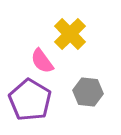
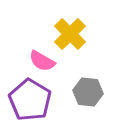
pink semicircle: rotated 24 degrees counterclockwise
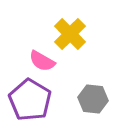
gray hexagon: moved 5 px right, 7 px down
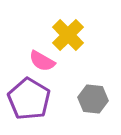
yellow cross: moved 2 px left, 1 px down
purple pentagon: moved 1 px left, 1 px up
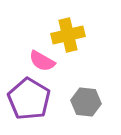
yellow cross: rotated 32 degrees clockwise
gray hexagon: moved 7 px left, 3 px down
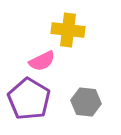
yellow cross: moved 5 px up; rotated 20 degrees clockwise
pink semicircle: rotated 56 degrees counterclockwise
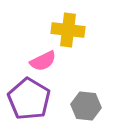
pink semicircle: moved 1 px right
gray hexagon: moved 4 px down
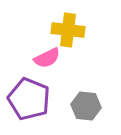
pink semicircle: moved 4 px right, 3 px up
purple pentagon: rotated 9 degrees counterclockwise
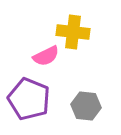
yellow cross: moved 5 px right, 2 px down
pink semicircle: moved 1 px left, 2 px up
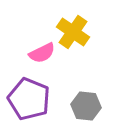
yellow cross: rotated 28 degrees clockwise
pink semicircle: moved 4 px left, 3 px up
